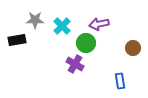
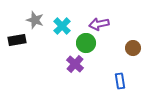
gray star: rotated 18 degrees clockwise
purple cross: rotated 12 degrees clockwise
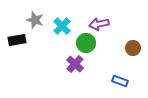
blue rectangle: rotated 63 degrees counterclockwise
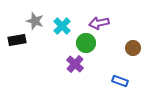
gray star: moved 1 px down
purple arrow: moved 1 px up
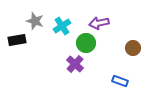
cyan cross: rotated 12 degrees clockwise
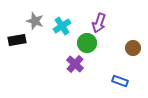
purple arrow: rotated 60 degrees counterclockwise
green circle: moved 1 px right
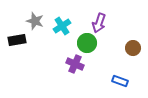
purple cross: rotated 18 degrees counterclockwise
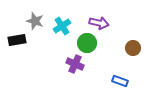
purple arrow: rotated 96 degrees counterclockwise
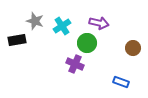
blue rectangle: moved 1 px right, 1 px down
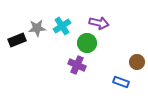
gray star: moved 2 px right, 7 px down; rotated 24 degrees counterclockwise
black rectangle: rotated 12 degrees counterclockwise
brown circle: moved 4 px right, 14 px down
purple cross: moved 2 px right, 1 px down
